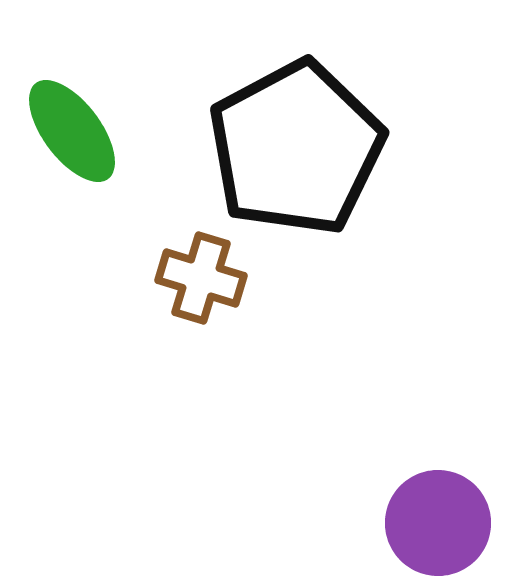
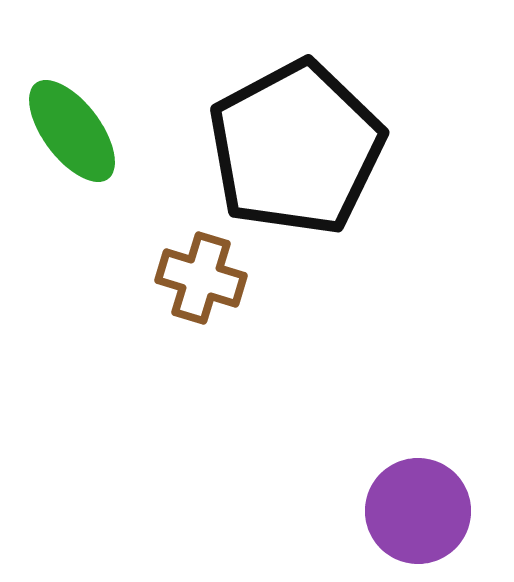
purple circle: moved 20 px left, 12 px up
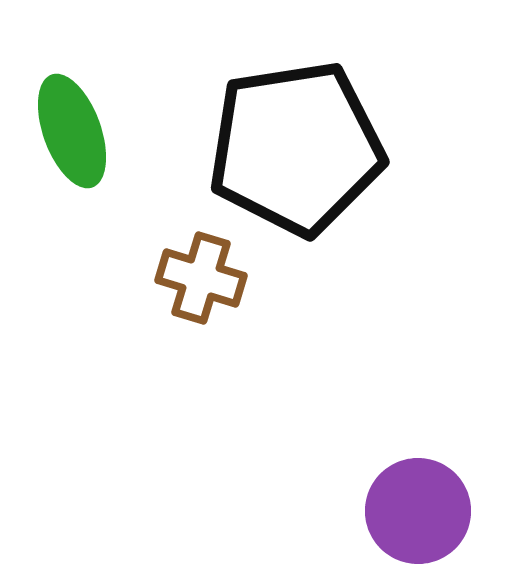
green ellipse: rotated 17 degrees clockwise
black pentagon: rotated 19 degrees clockwise
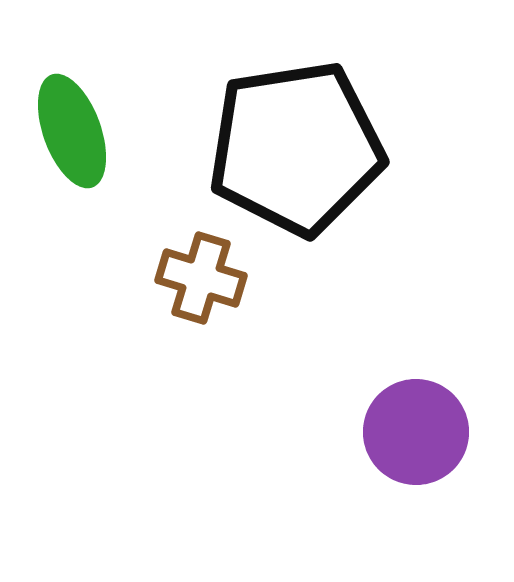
purple circle: moved 2 px left, 79 px up
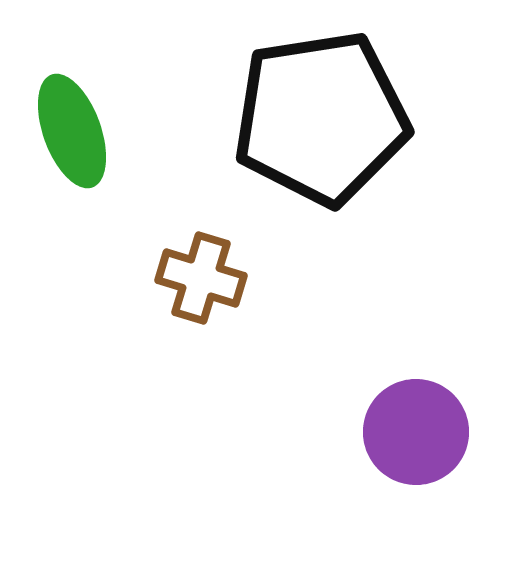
black pentagon: moved 25 px right, 30 px up
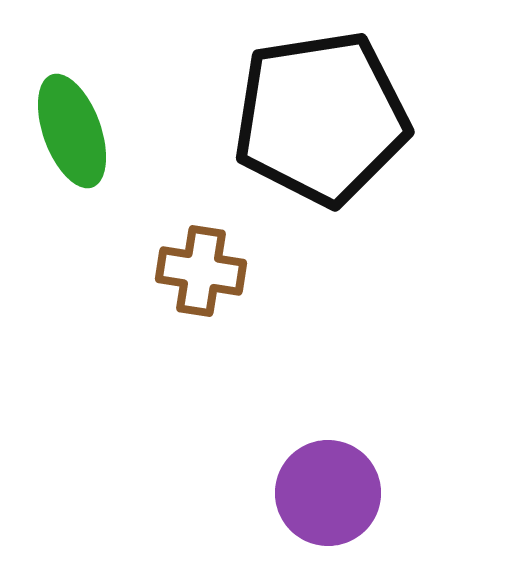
brown cross: moved 7 px up; rotated 8 degrees counterclockwise
purple circle: moved 88 px left, 61 px down
